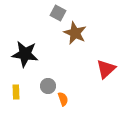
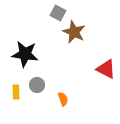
brown star: moved 1 px left, 1 px up
red triangle: rotated 50 degrees counterclockwise
gray circle: moved 11 px left, 1 px up
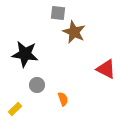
gray square: rotated 21 degrees counterclockwise
yellow rectangle: moved 1 px left, 17 px down; rotated 48 degrees clockwise
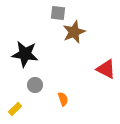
brown star: rotated 25 degrees clockwise
gray circle: moved 2 px left
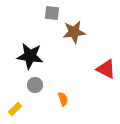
gray square: moved 6 px left
brown star: rotated 15 degrees clockwise
black star: moved 5 px right, 2 px down
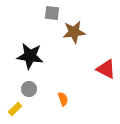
gray circle: moved 6 px left, 4 px down
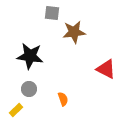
yellow rectangle: moved 1 px right, 1 px down
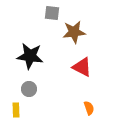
red triangle: moved 24 px left, 2 px up
orange semicircle: moved 26 px right, 9 px down
yellow rectangle: rotated 48 degrees counterclockwise
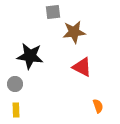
gray square: moved 1 px right, 1 px up; rotated 14 degrees counterclockwise
gray circle: moved 14 px left, 5 px up
orange semicircle: moved 9 px right, 2 px up
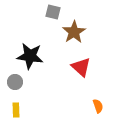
gray square: rotated 21 degrees clockwise
brown star: rotated 25 degrees counterclockwise
red triangle: moved 1 px left; rotated 15 degrees clockwise
gray circle: moved 2 px up
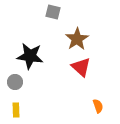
brown star: moved 3 px right, 7 px down
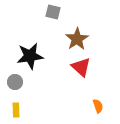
black star: rotated 16 degrees counterclockwise
